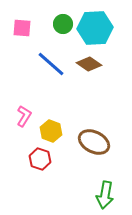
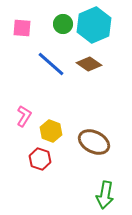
cyan hexagon: moved 1 px left, 3 px up; rotated 20 degrees counterclockwise
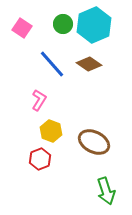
pink square: rotated 30 degrees clockwise
blue line: moved 1 px right; rotated 8 degrees clockwise
pink L-shape: moved 15 px right, 16 px up
red hexagon: rotated 20 degrees clockwise
green arrow: moved 1 px right, 4 px up; rotated 28 degrees counterclockwise
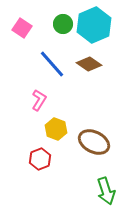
yellow hexagon: moved 5 px right, 2 px up
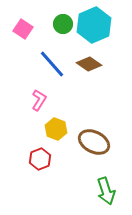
pink square: moved 1 px right, 1 px down
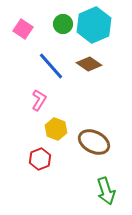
blue line: moved 1 px left, 2 px down
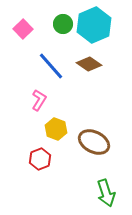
pink square: rotated 12 degrees clockwise
green arrow: moved 2 px down
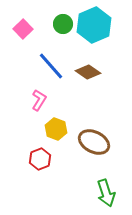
brown diamond: moved 1 px left, 8 px down
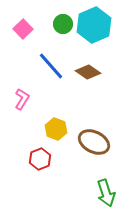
pink L-shape: moved 17 px left, 1 px up
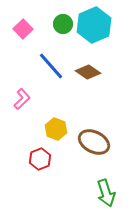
pink L-shape: rotated 15 degrees clockwise
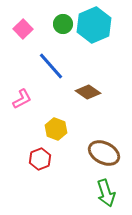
brown diamond: moved 20 px down
pink L-shape: rotated 15 degrees clockwise
brown ellipse: moved 10 px right, 11 px down
